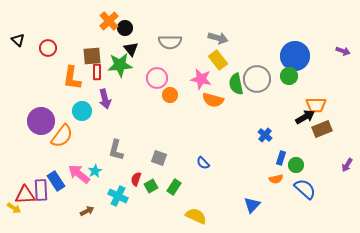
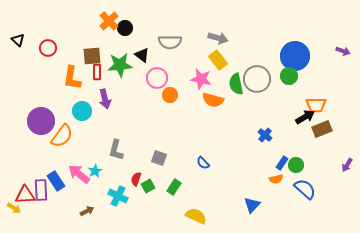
black triangle at (131, 49): moved 11 px right, 6 px down; rotated 14 degrees counterclockwise
blue rectangle at (281, 158): moved 1 px right, 5 px down; rotated 16 degrees clockwise
green square at (151, 186): moved 3 px left
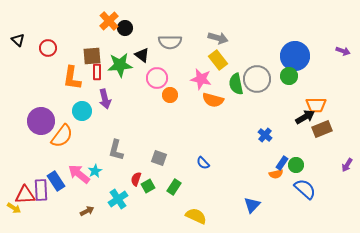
orange semicircle at (276, 179): moved 5 px up
cyan cross at (118, 196): moved 3 px down; rotated 30 degrees clockwise
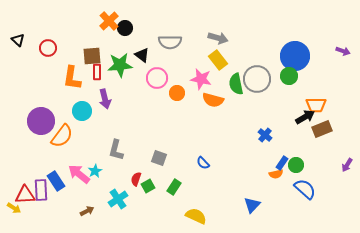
orange circle at (170, 95): moved 7 px right, 2 px up
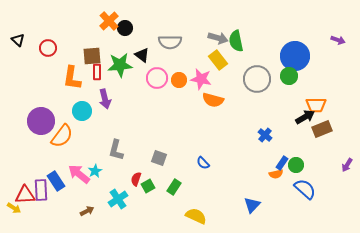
purple arrow at (343, 51): moved 5 px left, 11 px up
green semicircle at (236, 84): moved 43 px up
orange circle at (177, 93): moved 2 px right, 13 px up
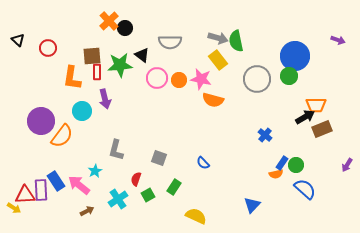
pink arrow at (79, 174): moved 11 px down
green square at (148, 186): moved 9 px down
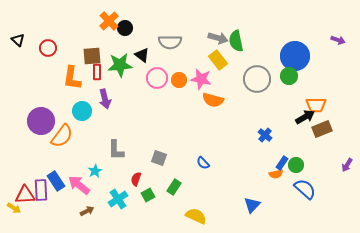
gray L-shape at (116, 150): rotated 15 degrees counterclockwise
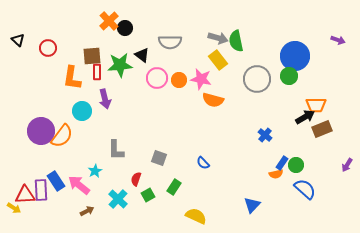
purple circle at (41, 121): moved 10 px down
cyan cross at (118, 199): rotated 12 degrees counterclockwise
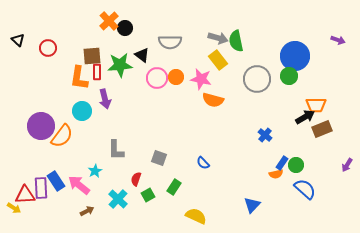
orange L-shape at (72, 78): moved 7 px right
orange circle at (179, 80): moved 3 px left, 3 px up
purple circle at (41, 131): moved 5 px up
purple rectangle at (41, 190): moved 2 px up
